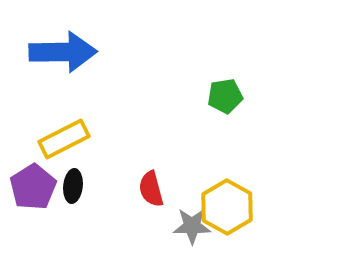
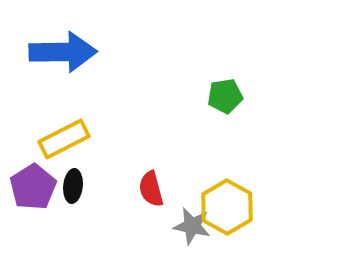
gray star: rotated 12 degrees clockwise
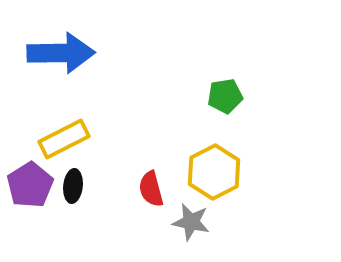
blue arrow: moved 2 px left, 1 px down
purple pentagon: moved 3 px left, 2 px up
yellow hexagon: moved 13 px left, 35 px up; rotated 4 degrees clockwise
gray star: moved 1 px left, 4 px up
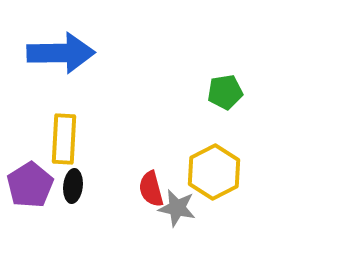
green pentagon: moved 4 px up
yellow rectangle: rotated 60 degrees counterclockwise
gray star: moved 14 px left, 14 px up
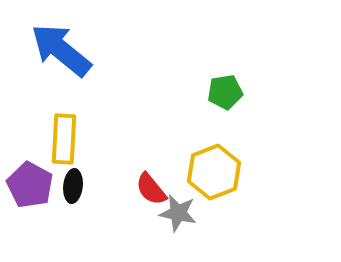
blue arrow: moved 3 px up; rotated 140 degrees counterclockwise
yellow hexagon: rotated 6 degrees clockwise
purple pentagon: rotated 12 degrees counterclockwise
red semicircle: rotated 24 degrees counterclockwise
gray star: moved 1 px right, 5 px down
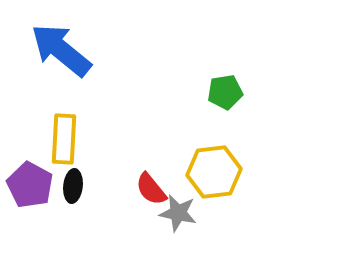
yellow hexagon: rotated 14 degrees clockwise
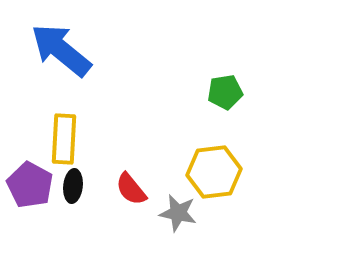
red semicircle: moved 20 px left
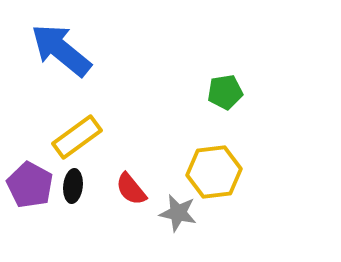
yellow rectangle: moved 13 px right, 2 px up; rotated 51 degrees clockwise
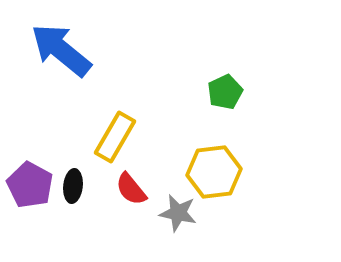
green pentagon: rotated 16 degrees counterclockwise
yellow rectangle: moved 38 px right; rotated 24 degrees counterclockwise
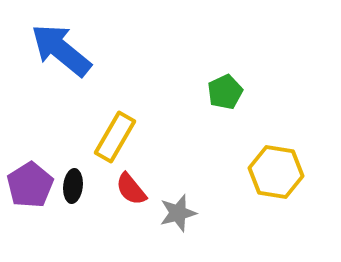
yellow hexagon: moved 62 px right; rotated 16 degrees clockwise
purple pentagon: rotated 12 degrees clockwise
gray star: rotated 27 degrees counterclockwise
